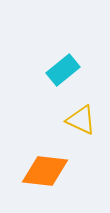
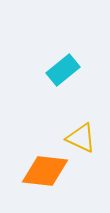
yellow triangle: moved 18 px down
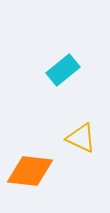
orange diamond: moved 15 px left
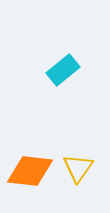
yellow triangle: moved 3 px left, 30 px down; rotated 40 degrees clockwise
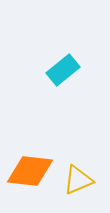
yellow triangle: moved 12 px down; rotated 32 degrees clockwise
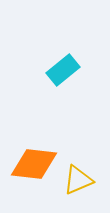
orange diamond: moved 4 px right, 7 px up
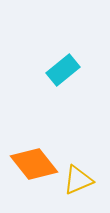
orange diamond: rotated 45 degrees clockwise
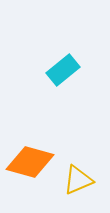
orange diamond: moved 4 px left, 2 px up; rotated 36 degrees counterclockwise
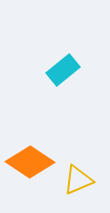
orange diamond: rotated 18 degrees clockwise
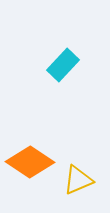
cyan rectangle: moved 5 px up; rotated 8 degrees counterclockwise
